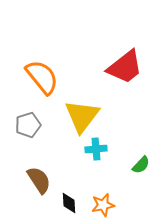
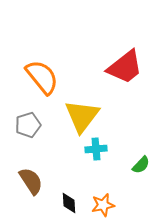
brown semicircle: moved 8 px left, 1 px down
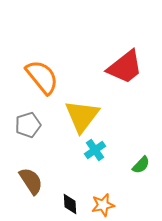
cyan cross: moved 1 px left, 1 px down; rotated 30 degrees counterclockwise
black diamond: moved 1 px right, 1 px down
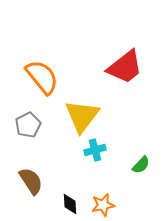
gray pentagon: rotated 10 degrees counterclockwise
cyan cross: rotated 20 degrees clockwise
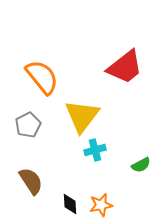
green semicircle: rotated 18 degrees clockwise
orange star: moved 2 px left
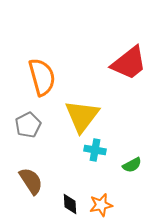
red trapezoid: moved 4 px right, 4 px up
orange semicircle: rotated 24 degrees clockwise
cyan cross: rotated 25 degrees clockwise
green semicircle: moved 9 px left
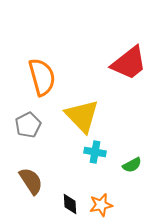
yellow triangle: rotated 21 degrees counterclockwise
cyan cross: moved 2 px down
